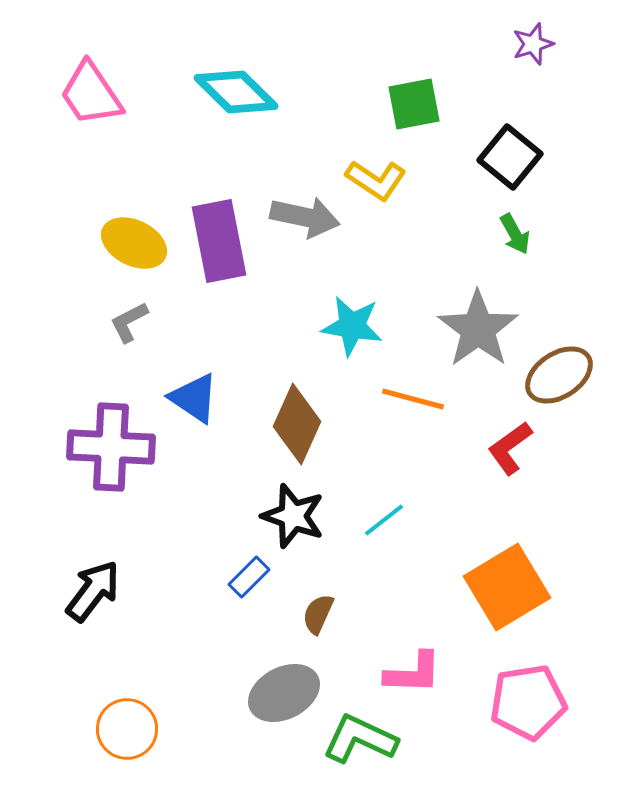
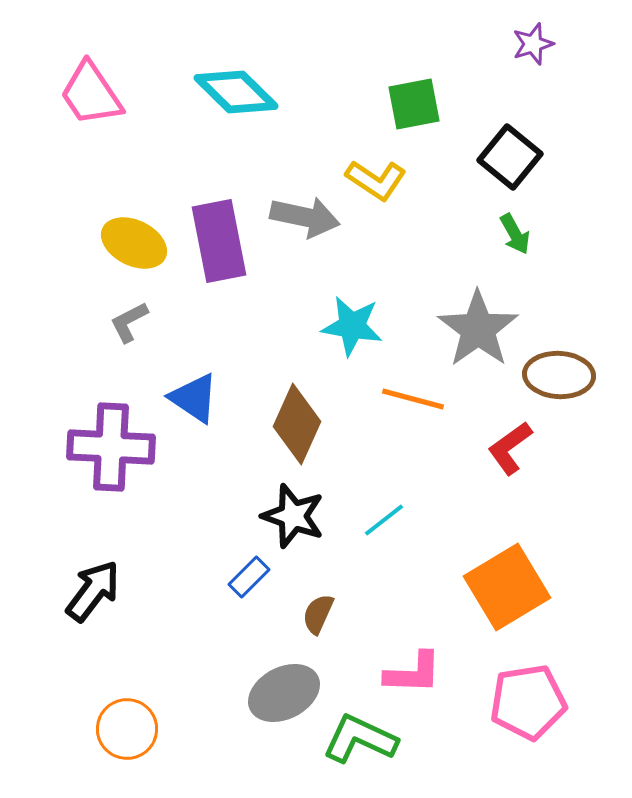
brown ellipse: rotated 36 degrees clockwise
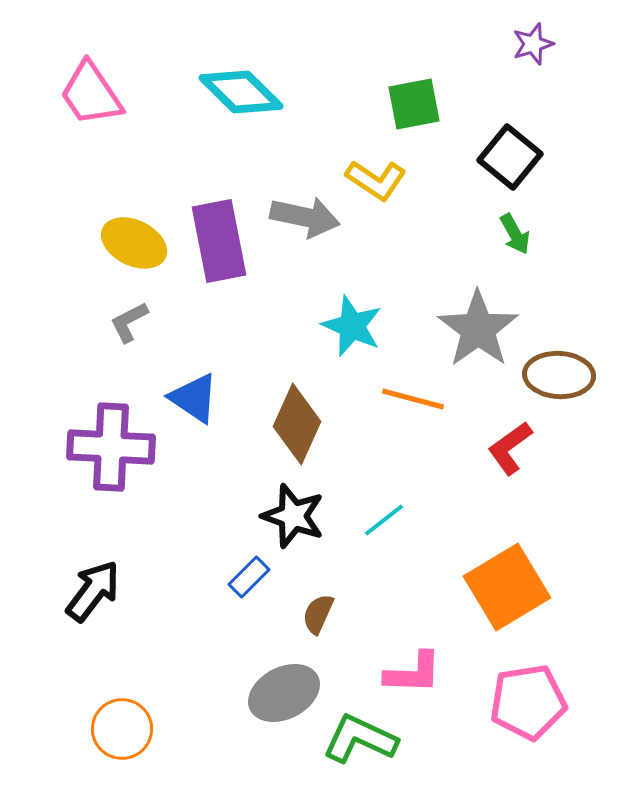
cyan diamond: moved 5 px right
cyan star: rotated 14 degrees clockwise
orange circle: moved 5 px left
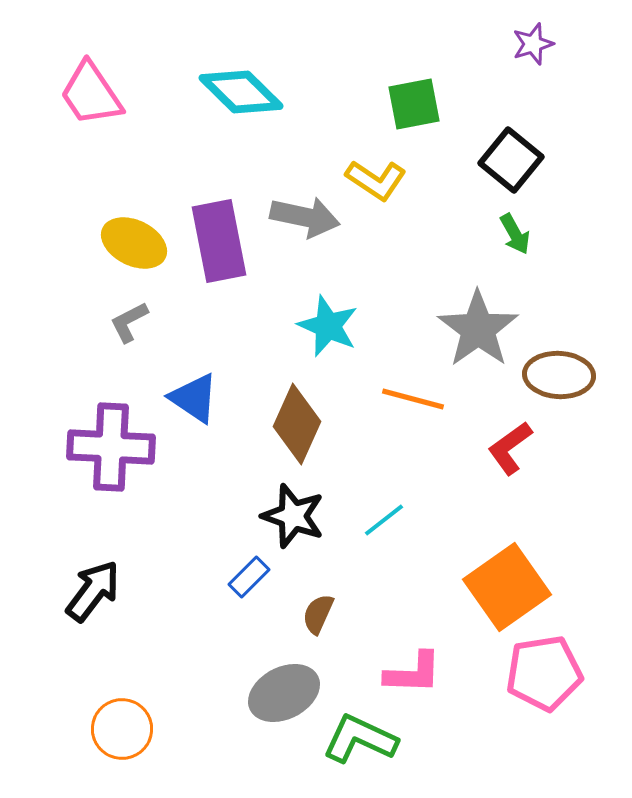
black square: moved 1 px right, 3 px down
cyan star: moved 24 px left
orange square: rotated 4 degrees counterclockwise
pink pentagon: moved 16 px right, 29 px up
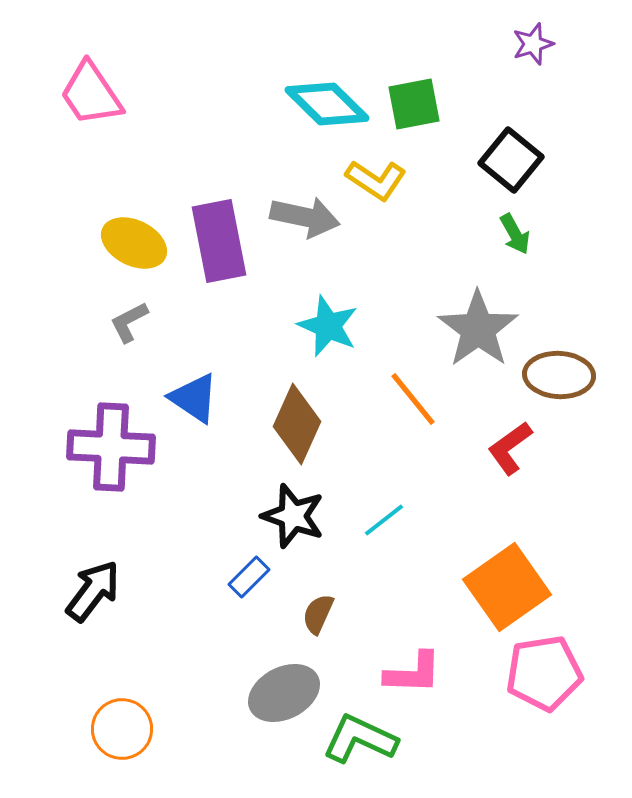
cyan diamond: moved 86 px right, 12 px down
orange line: rotated 36 degrees clockwise
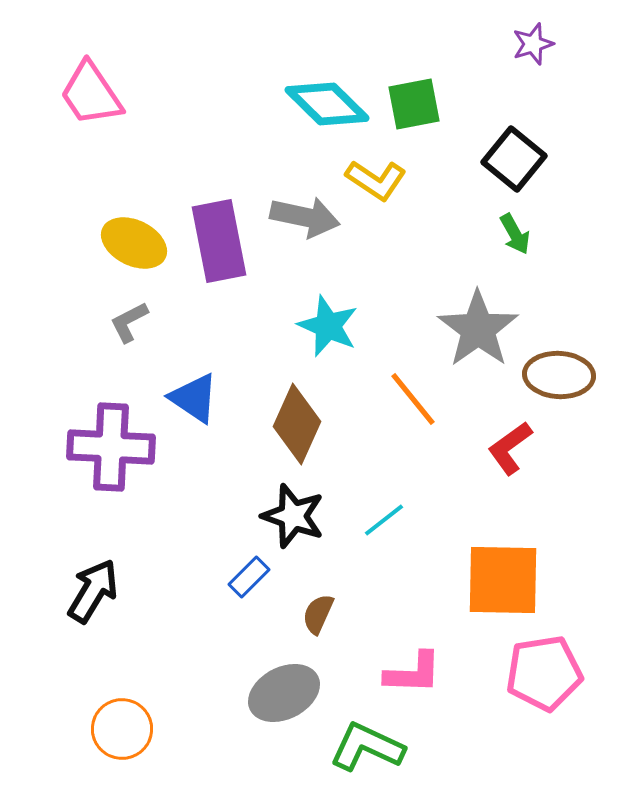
black square: moved 3 px right, 1 px up
orange square: moved 4 px left, 7 px up; rotated 36 degrees clockwise
black arrow: rotated 6 degrees counterclockwise
green L-shape: moved 7 px right, 8 px down
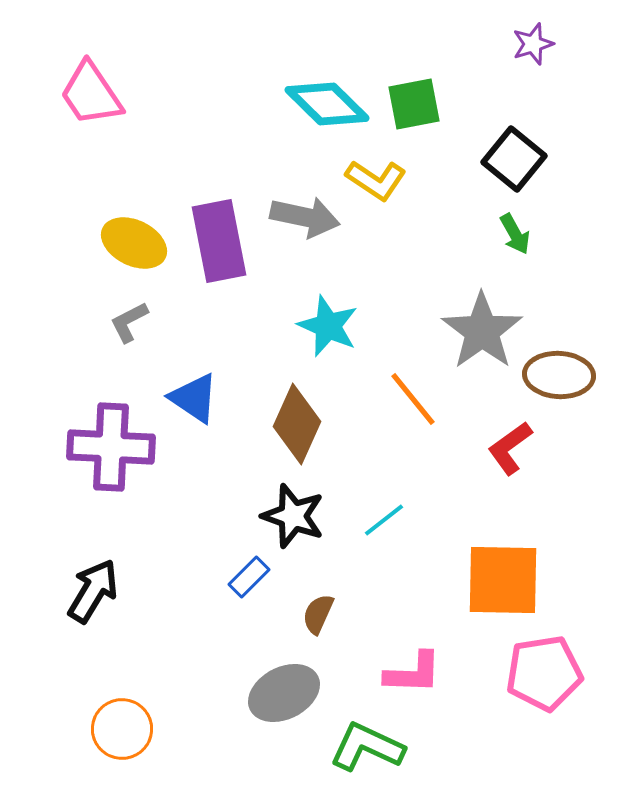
gray star: moved 4 px right, 2 px down
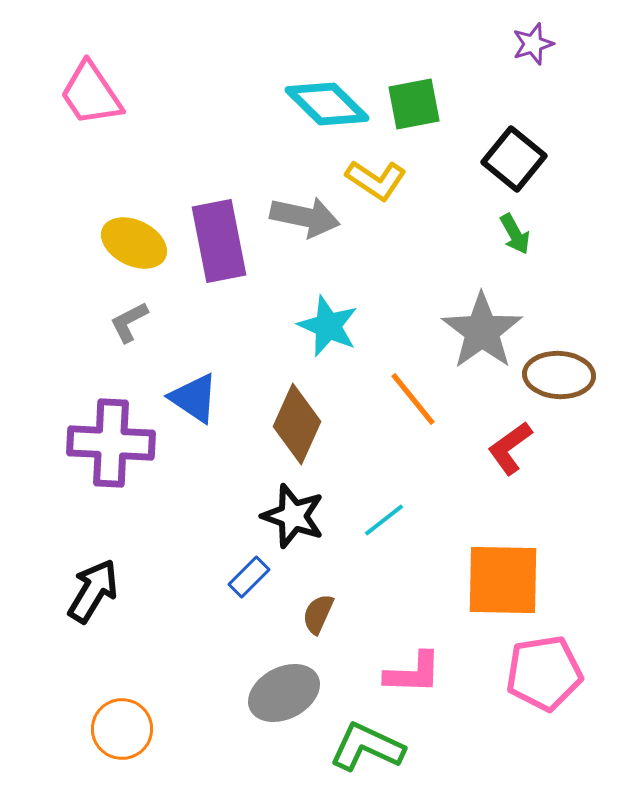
purple cross: moved 4 px up
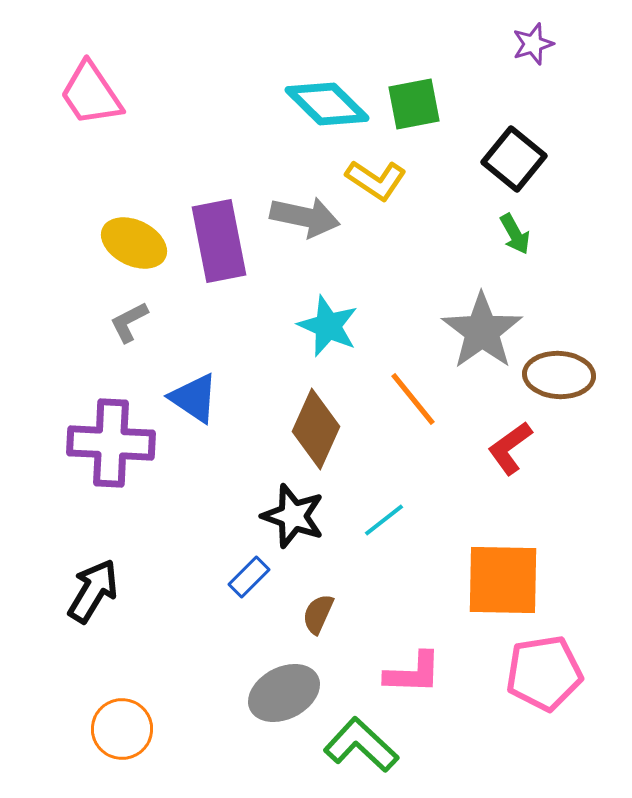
brown diamond: moved 19 px right, 5 px down
green L-shape: moved 6 px left, 2 px up; rotated 18 degrees clockwise
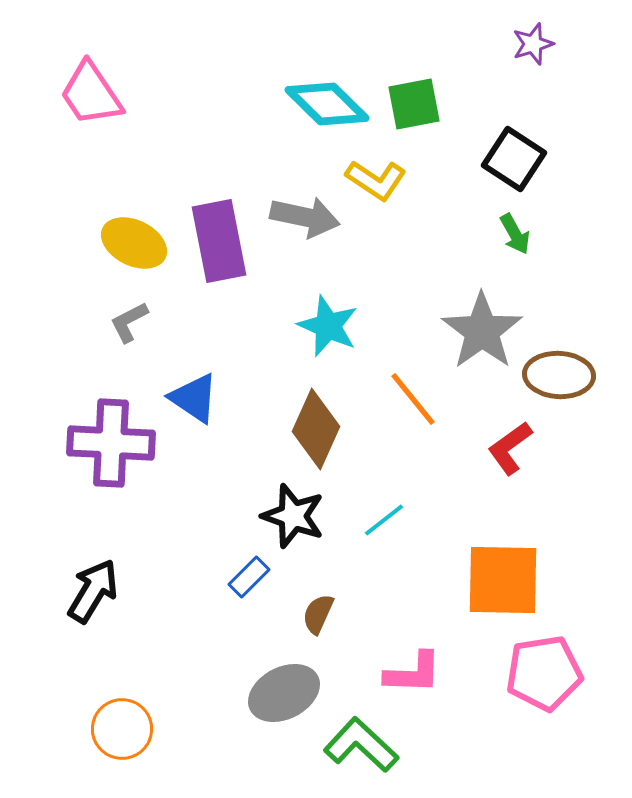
black square: rotated 6 degrees counterclockwise
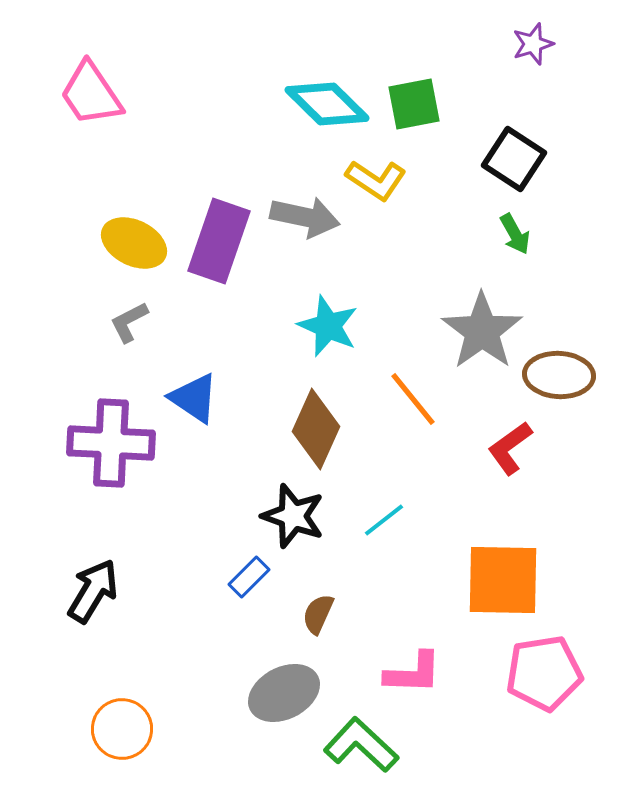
purple rectangle: rotated 30 degrees clockwise
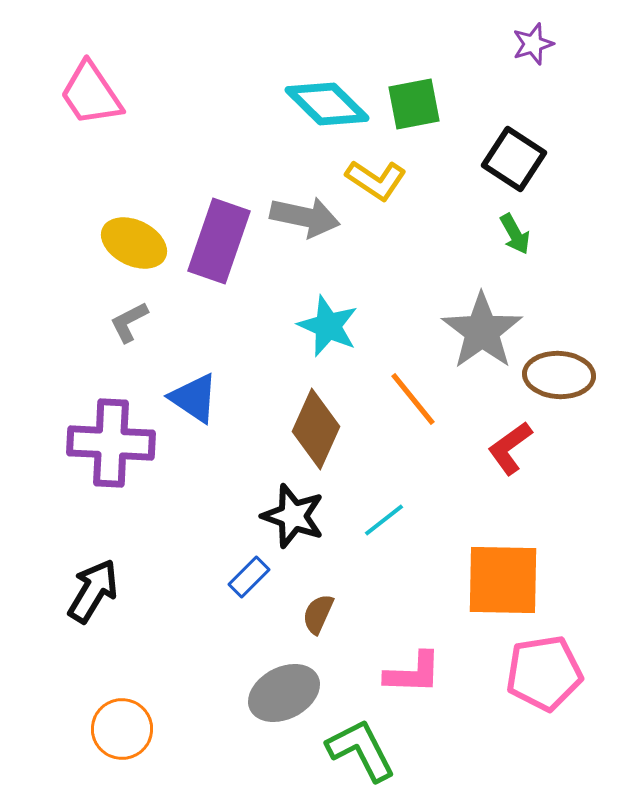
green L-shape: moved 5 px down; rotated 20 degrees clockwise
